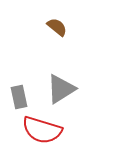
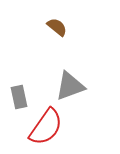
gray triangle: moved 9 px right, 3 px up; rotated 12 degrees clockwise
red semicircle: moved 4 px right, 3 px up; rotated 72 degrees counterclockwise
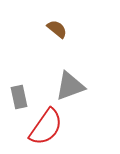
brown semicircle: moved 2 px down
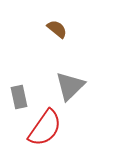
gray triangle: rotated 24 degrees counterclockwise
red semicircle: moved 1 px left, 1 px down
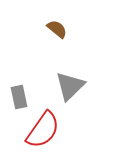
red semicircle: moved 2 px left, 2 px down
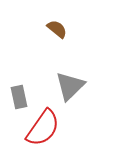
red semicircle: moved 2 px up
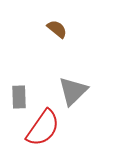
gray triangle: moved 3 px right, 5 px down
gray rectangle: rotated 10 degrees clockwise
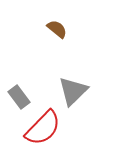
gray rectangle: rotated 35 degrees counterclockwise
red semicircle: rotated 9 degrees clockwise
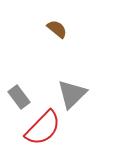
gray triangle: moved 1 px left, 3 px down
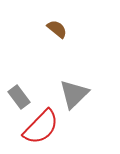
gray triangle: moved 2 px right
red semicircle: moved 2 px left, 1 px up
